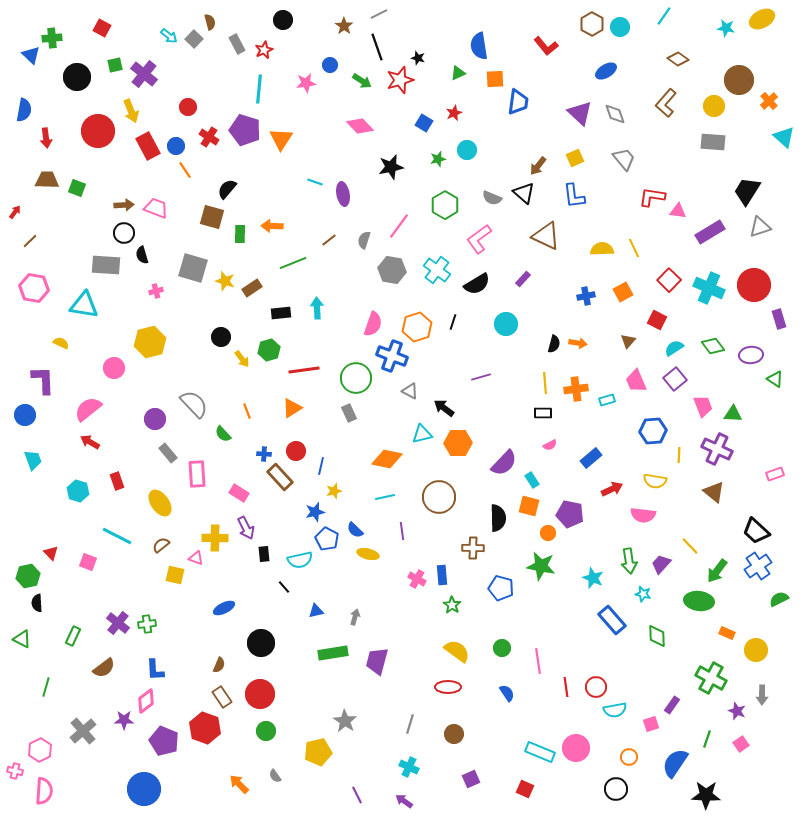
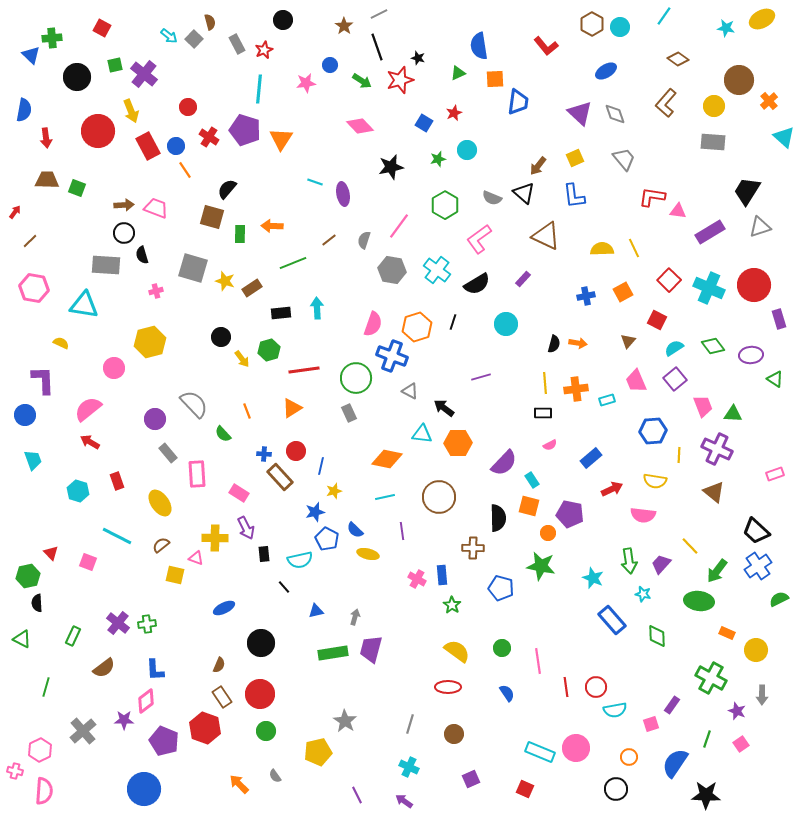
cyan triangle at (422, 434): rotated 20 degrees clockwise
purple trapezoid at (377, 661): moved 6 px left, 12 px up
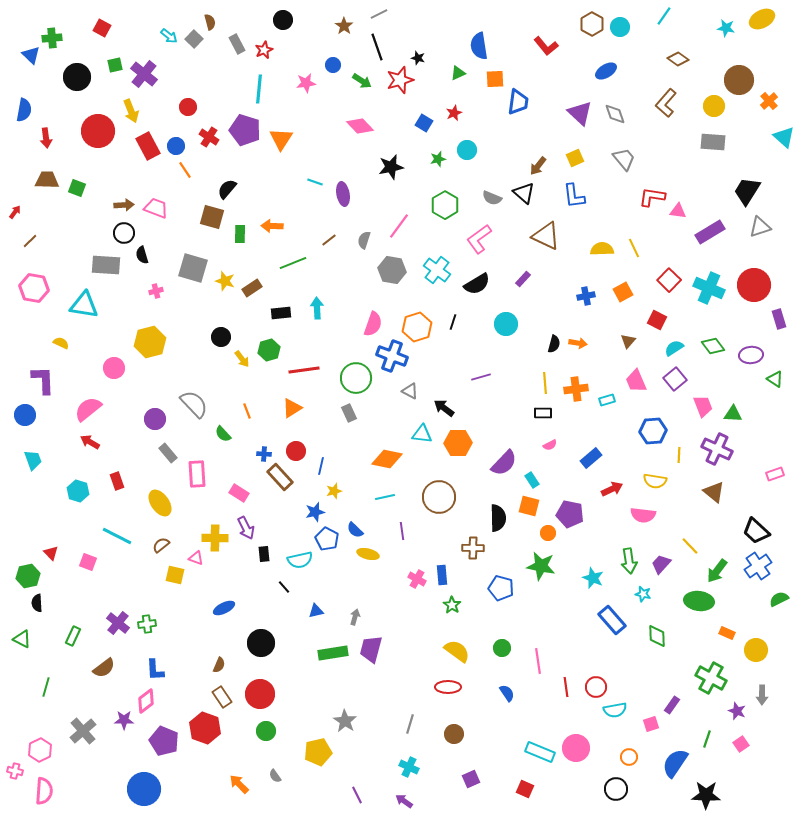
blue circle at (330, 65): moved 3 px right
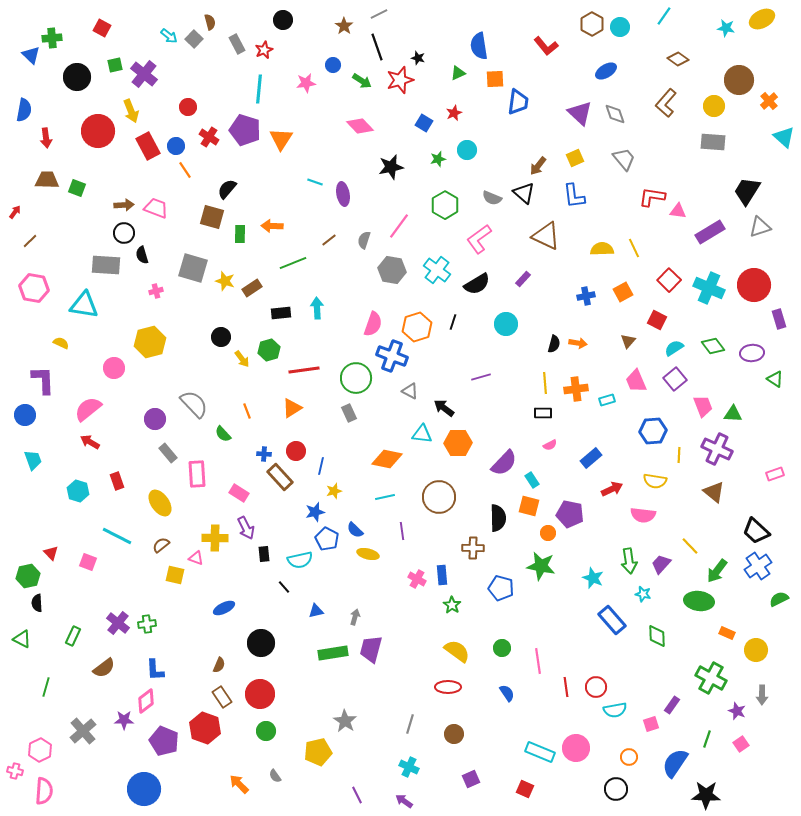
purple ellipse at (751, 355): moved 1 px right, 2 px up
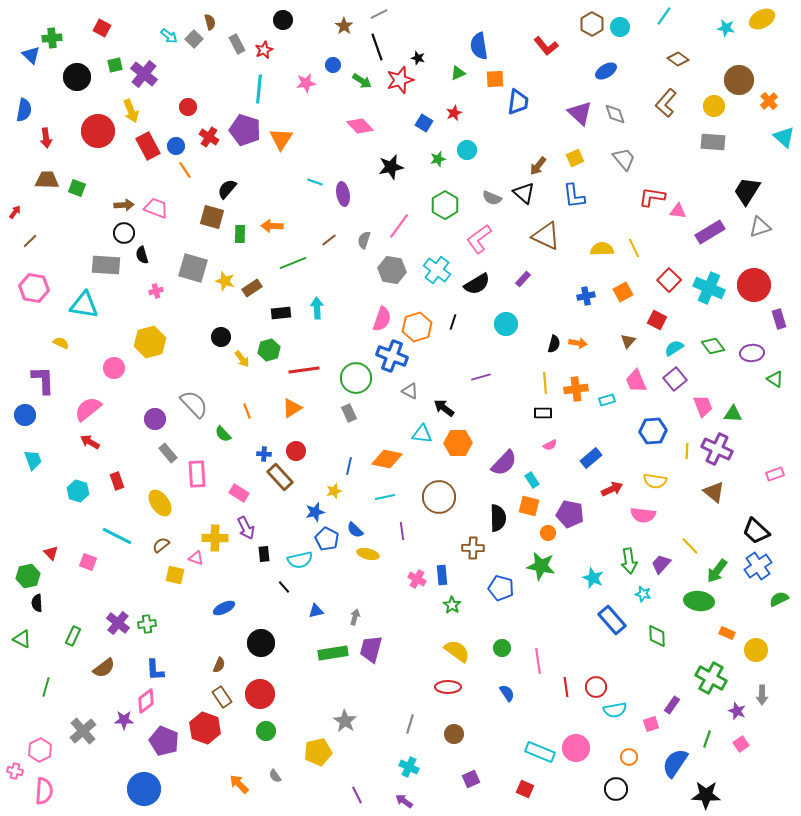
pink semicircle at (373, 324): moved 9 px right, 5 px up
yellow line at (679, 455): moved 8 px right, 4 px up
blue line at (321, 466): moved 28 px right
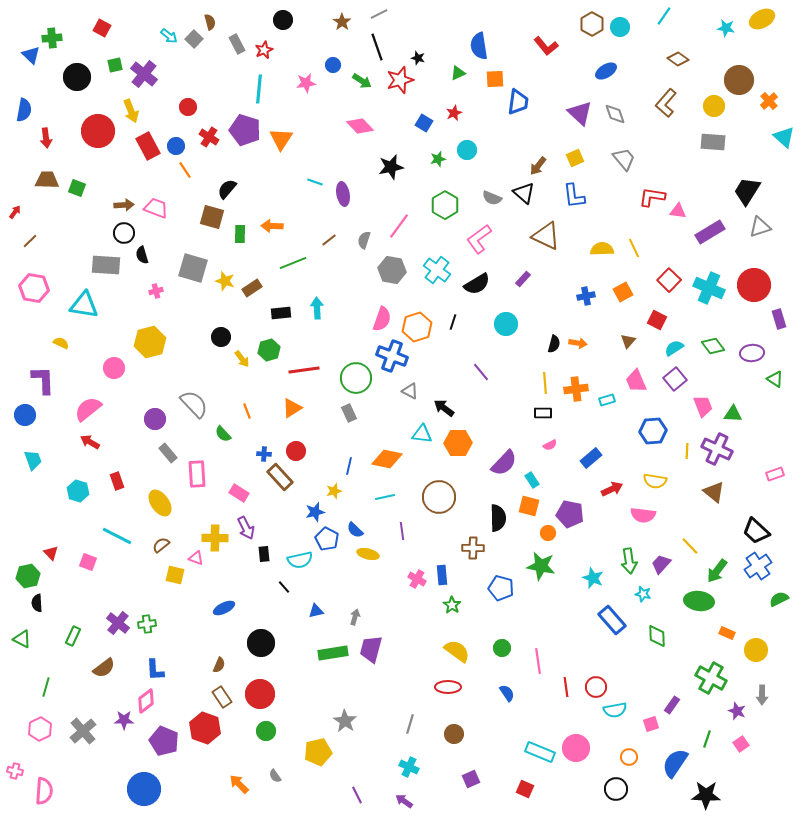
brown star at (344, 26): moved 2 px left, 4 px up
purple line at (481, 377): moved 5 px up; rotated 66 degrees clockwise
pink hexagon at (40, 750): moved 21 px up
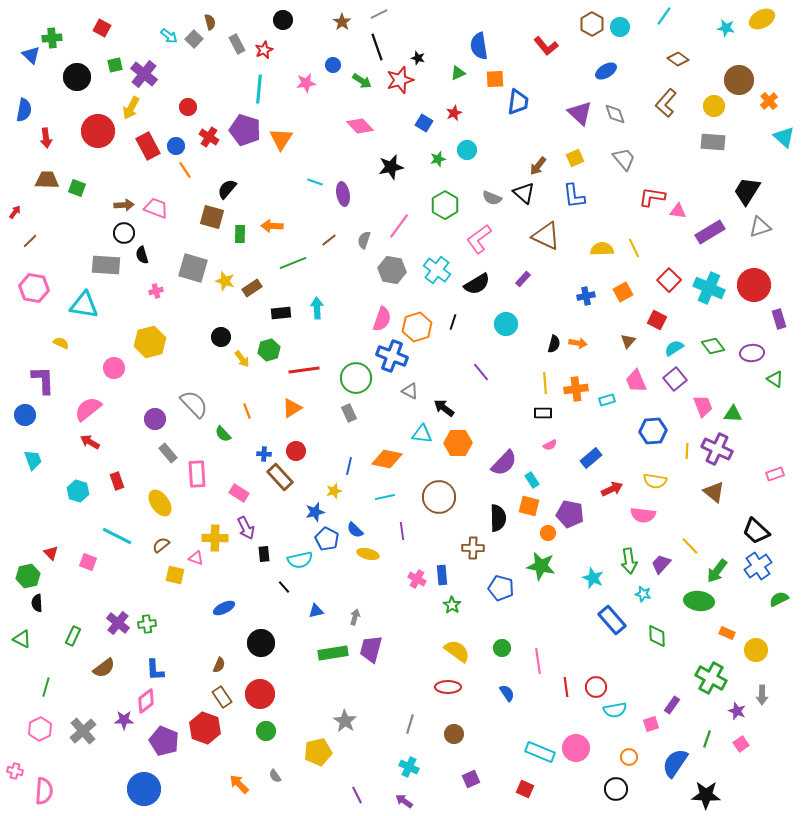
yellow arrow at (131, 111): moved 3 px up; rotated 50 degrees clockwise
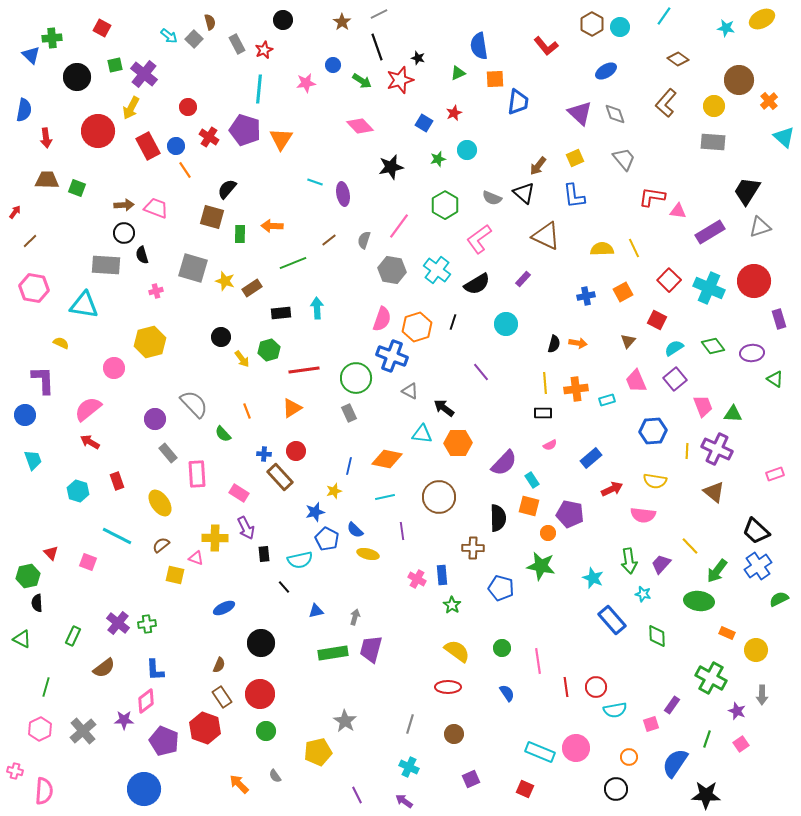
red circle at (754, 285): moved 4 px up
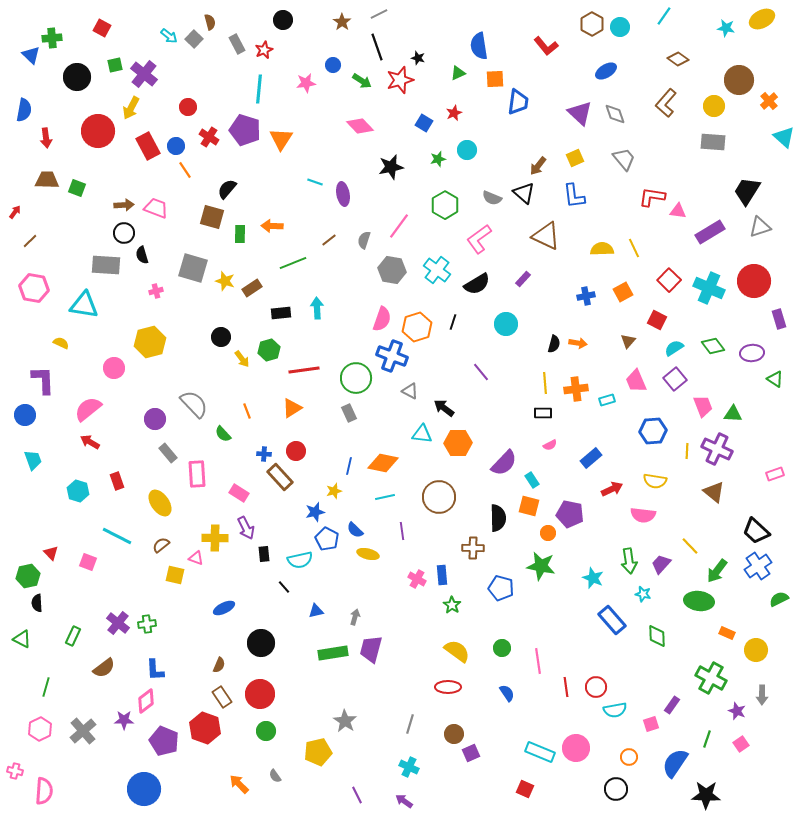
orange diamond at (387, 459): moved 4 px left, 4 px down
purple square at (471, 779): moved 26 px up
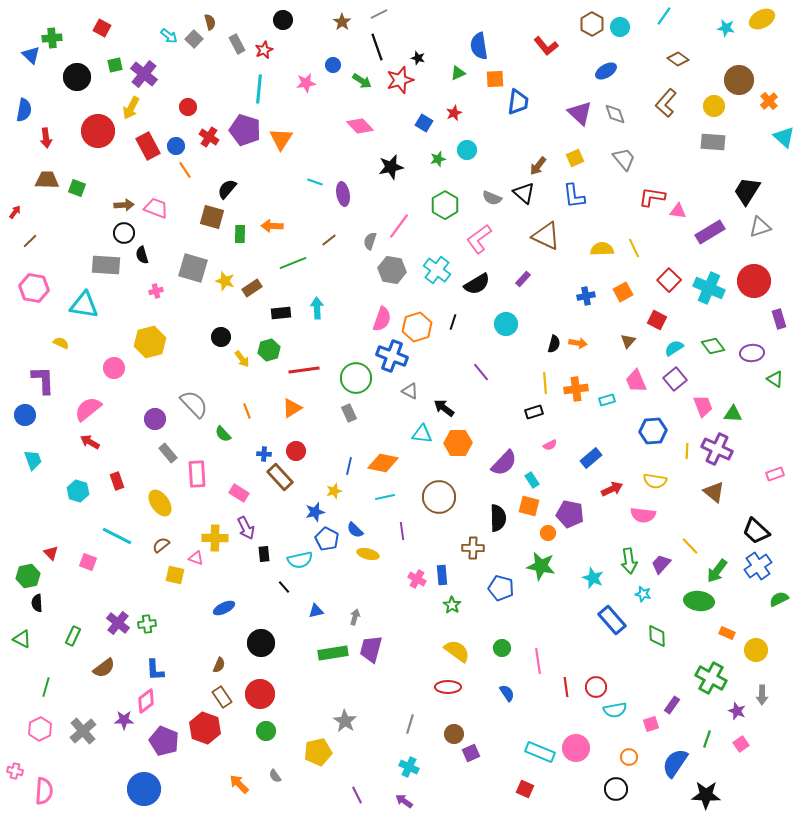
gray semicircle at (364, 240): moved 6 px right, 1 px down
black rectangle at (543, 413): moved 9 px left, 1 px up; rotated 18 degrees counterclockwise
